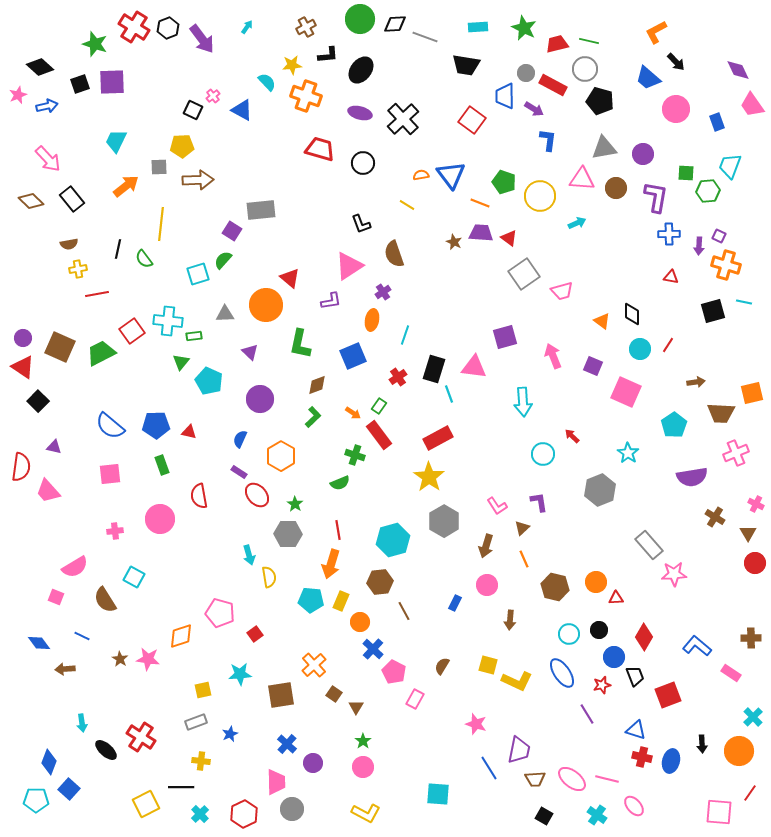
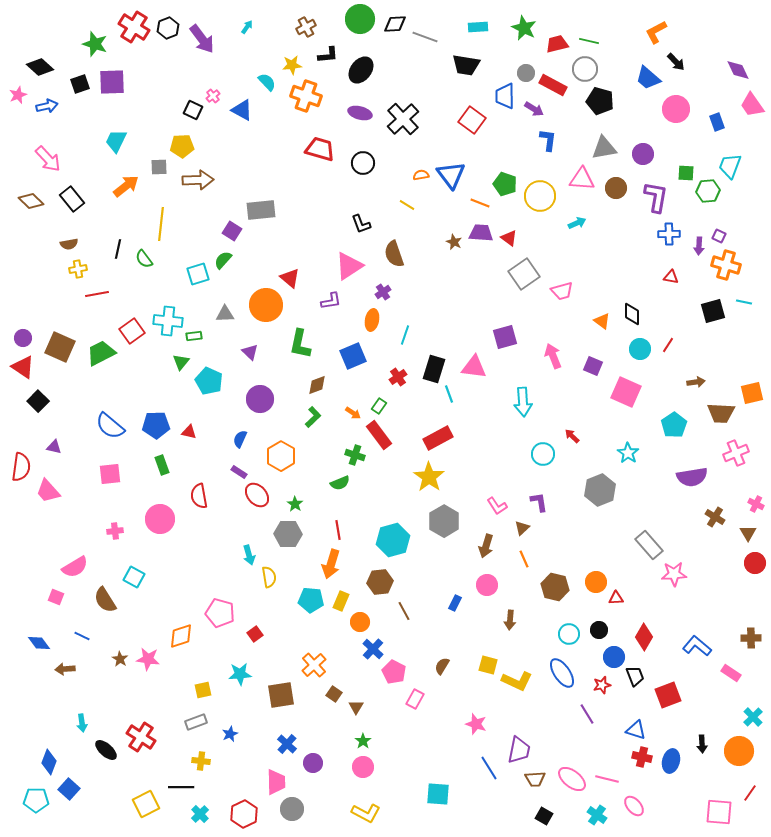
green pentagon at (504, 182): moved 1 px right, 2 px down
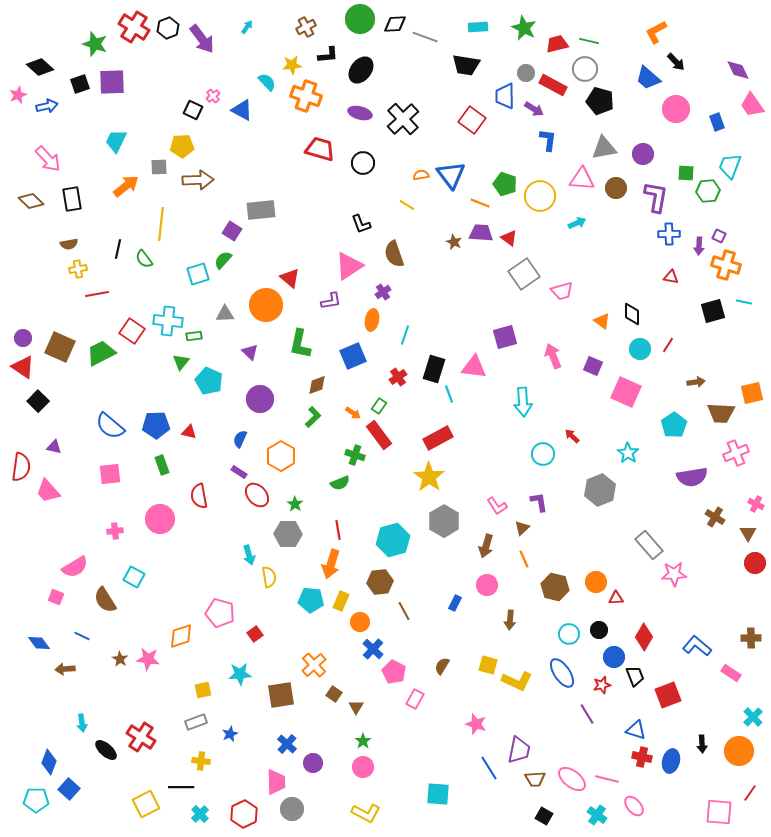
black rectangle at (72, 199): rotated 30 degrees clockwise
red square at (132, 331): rotated 20 degrees counterclockwise
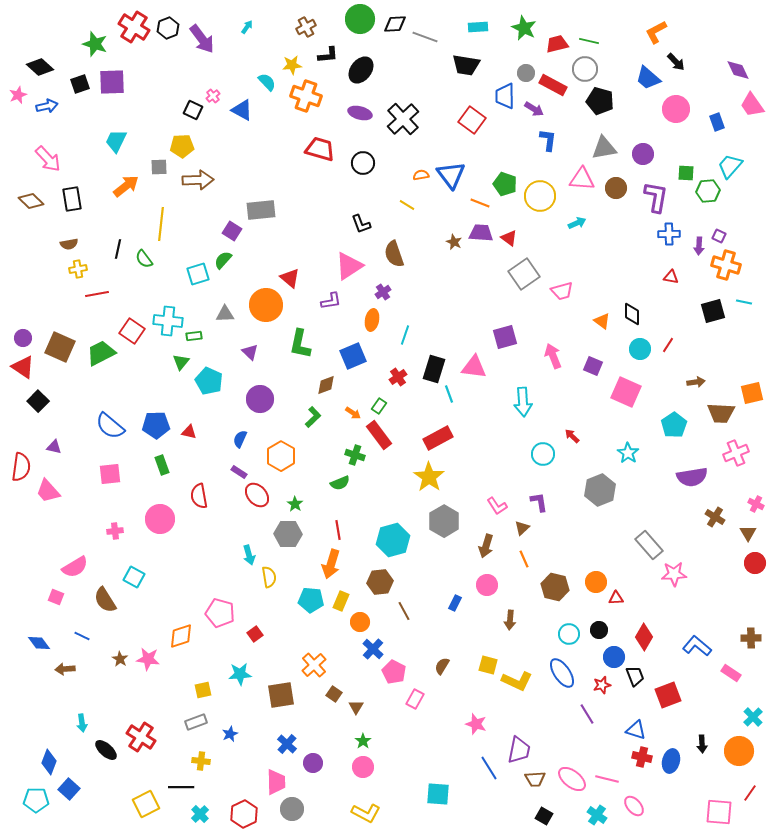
cyan trapezoid at (730, 166): rotated 20 degrees clockwise
brown diamond at (317, 385): moved 9 px right
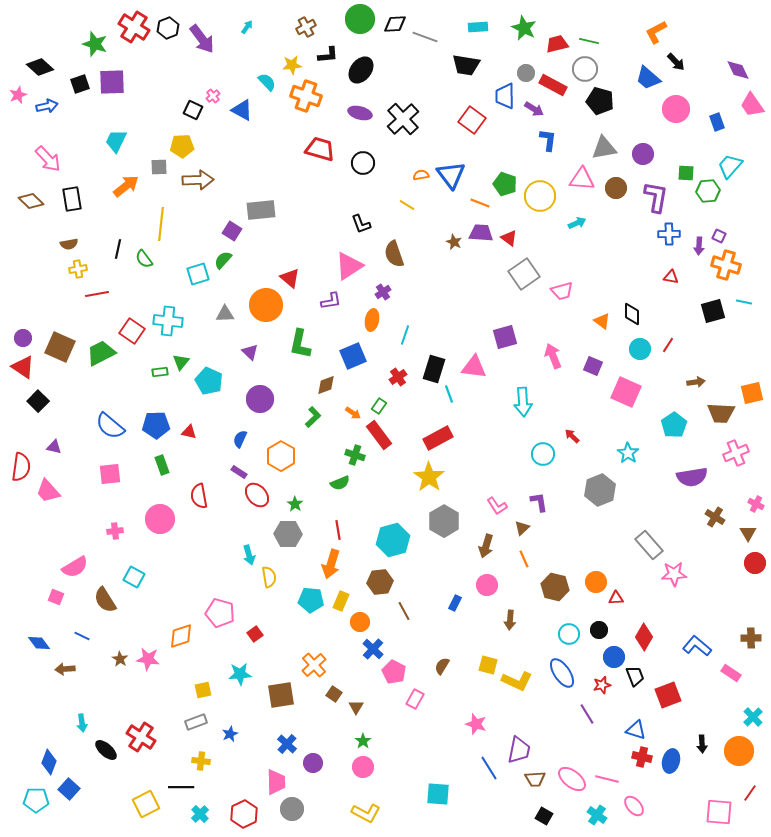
green rectangle at (194, 336): moved 34 px left, 36 px down
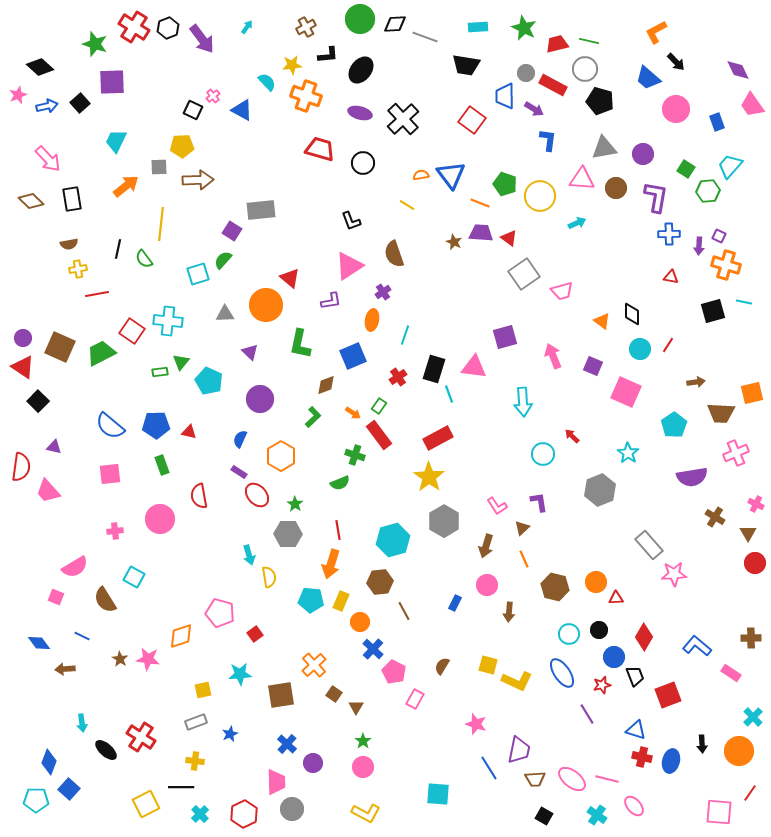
black square at (80, 84): moved 19 px down; rotated 24 degrees counterclockwise
green square at (686, 173): moved 4 px up; rotated 30 degrees clockwise
black L-shape at (361, 224): moved 10 px left, 3 px up
brown arrow at (510, 620): moved 1 px left, 8 px up
yellow cross at (201, 761): moved 6 px left
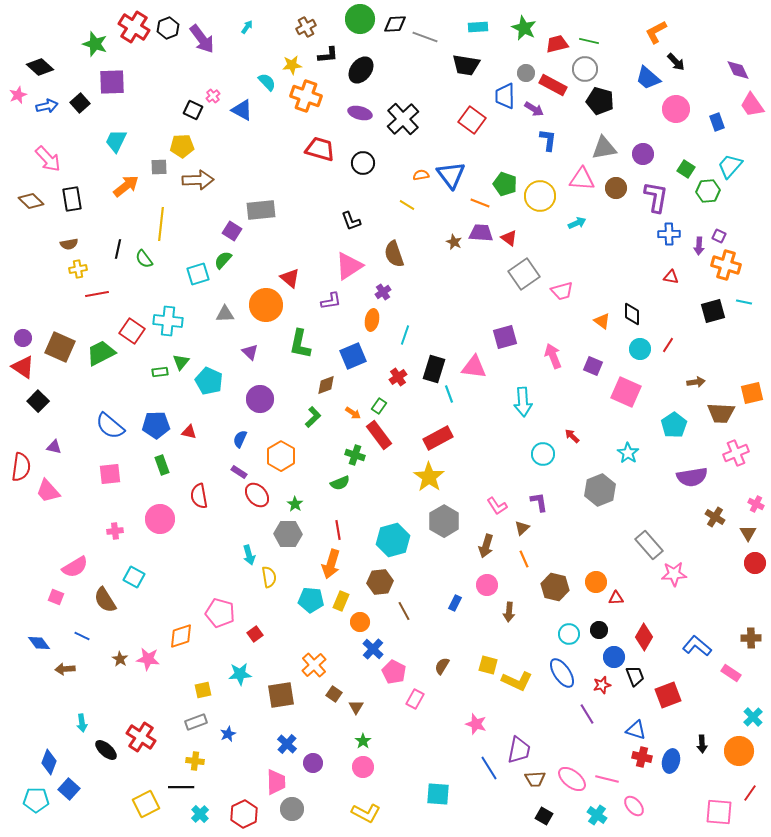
blue star at (230, 734): moved 2 px left
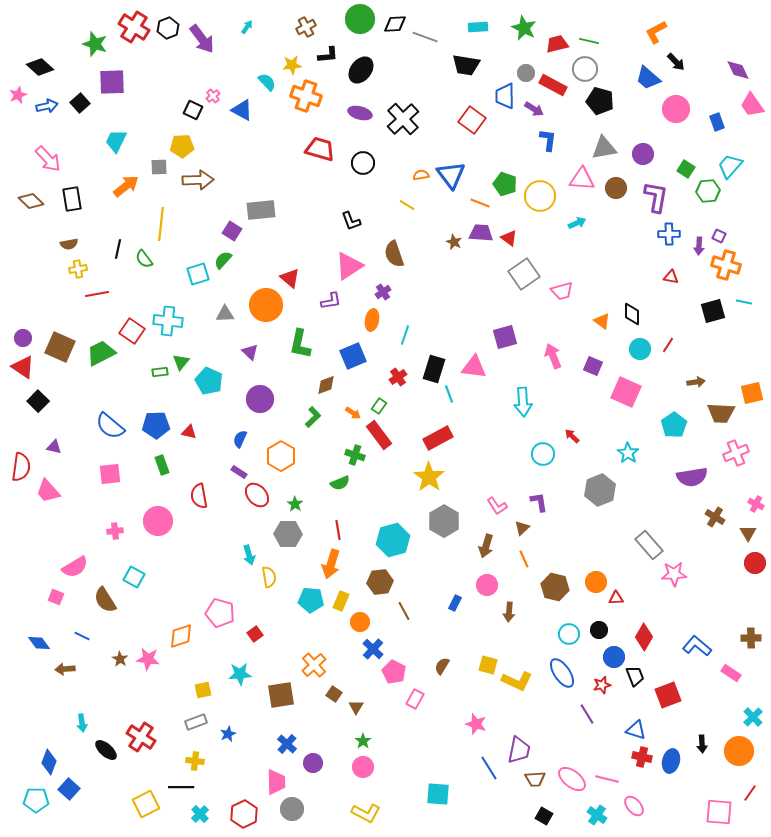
pink circle at (160, 519): moved 2 px left, 2 px down
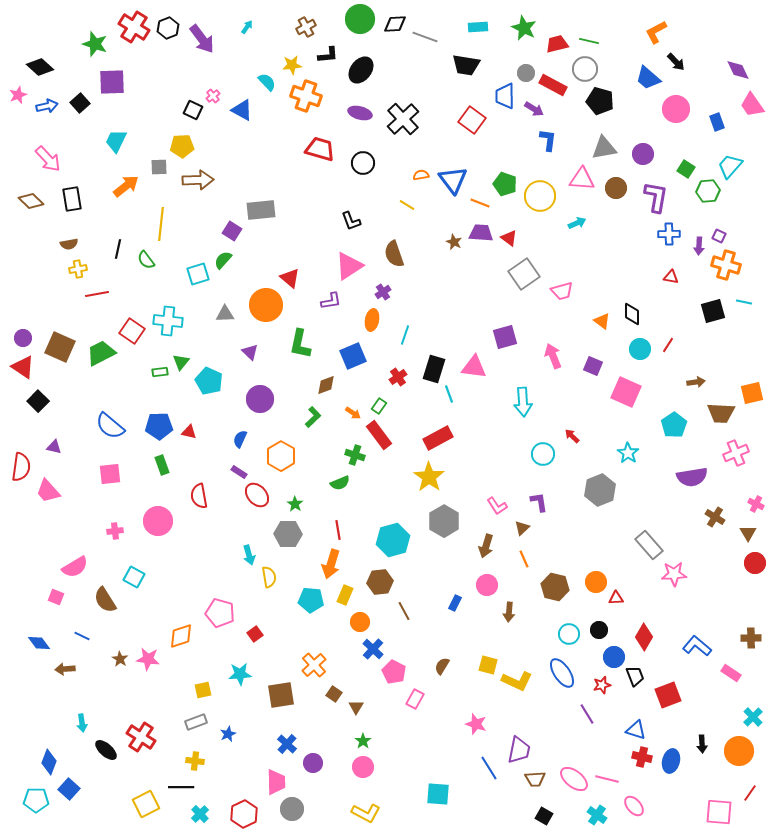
blue triangle at (451, 175): moved 2 px right, 5 px down
green semicircle at (144, 259): moved 2 px right, 1 px down
blue pentagon at (156, 425): moved 3 px right, 1 px down
yellow rectangle at (341, 601): moved 4 px right, 6 px up
pink ellipse at (572, 779): moved 2 px right
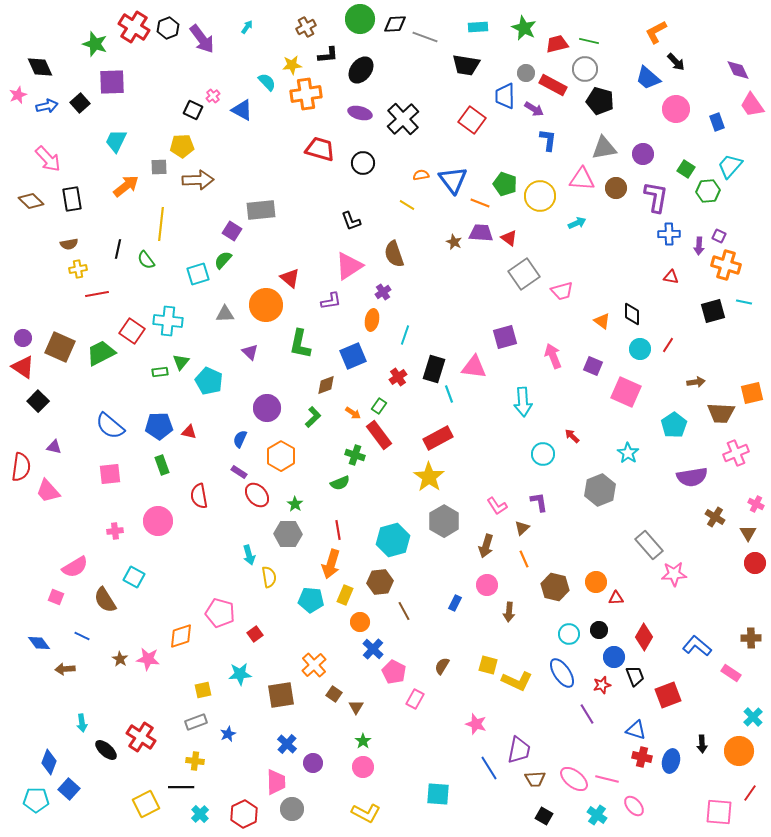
black diamond at (40, 67): rotated 24 degrees clockwise
orange cross at (306, 96): moved 2 px up; rotated 28 degrees counterclockwise
purple circle at (260, 399): moved 7 px right, 9 px down
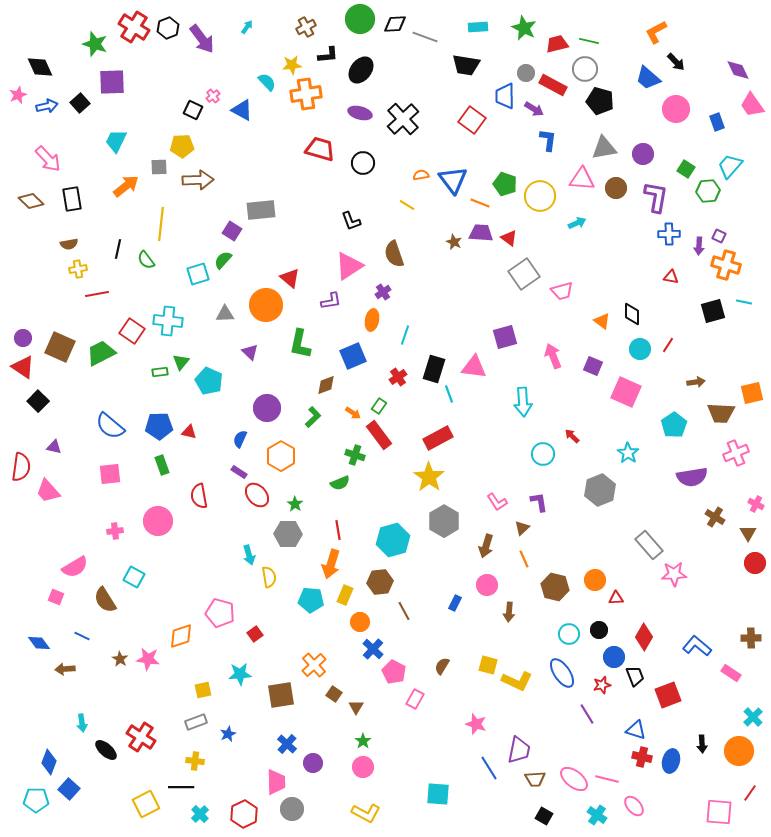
pink L-shape at (497, 506): moved 4 px up
orange circle at (596, 582): moved 1 px left, 2 px up
